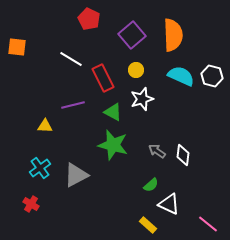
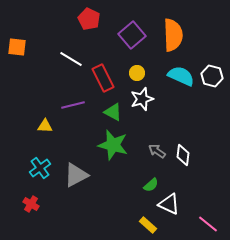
yellow circle: moved 1 px right, 3 px down
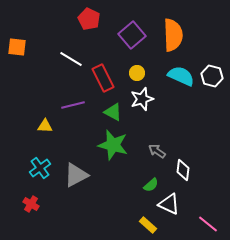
white diamond: moved 15 px down
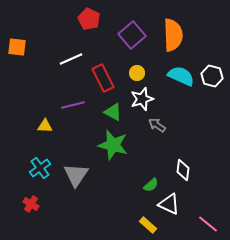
white line: rotated 55 degrees counterclockwise
gray arrow: moved 26 px up
gray triangle: rotated 28 degrees counterclockwise
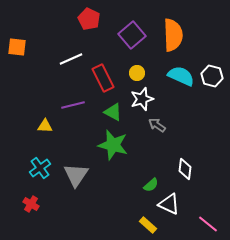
white diamond: moved 2 px right, 1 px up
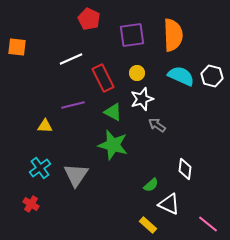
purple square: rotated 32 degrees clockwise
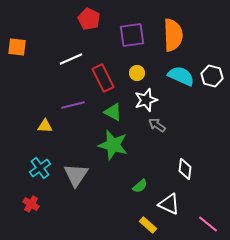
white star: moved 4 px right, 1 px down
green semicircle: moved 11 px left, 1 px down
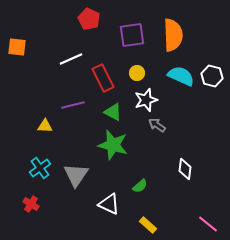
white triangle: moved 60 px left
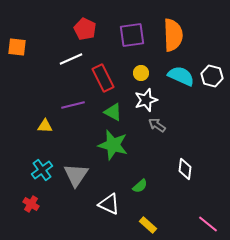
red pentagon: moved 4 px left, 10 px down
yellow circle: moved 4 px right
cyan cross: moved 2 px right, 2 px down
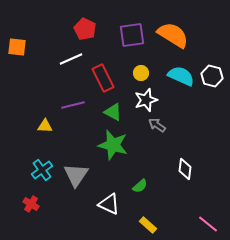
orange semicircle: rotated 56 degrees counterclockwise
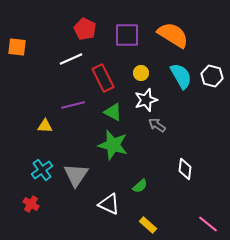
purple square: moved 5 px left; rotated 8 degrees clockwise
cyan semicircle: rotated 36 degrees clockwise
